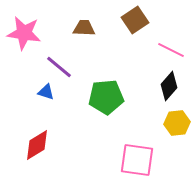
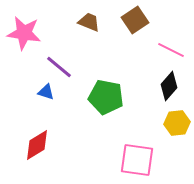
brown trapezoid: moved 5 px right, 6 px up; rotated 20 degrees clockwise
green pentagon: rotated 16 degrees clockwise
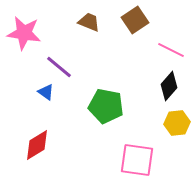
blue triangle: rotated 18 degrees clockwise
green pentagon: moved 9 px down
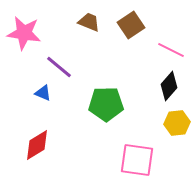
brown square: moved 4 px left, 5 px down
blue triangle: moved 3 px left, 1 px down; rotated 12 degrees counterclockwise
green pentagon: moved 2 px up; rotated 12 degrees counterclockwise
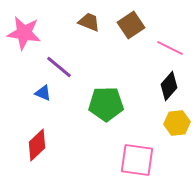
pink line: moved 1 px left, 2 px up
red diamond: rotated 12 degrees counterclockwise
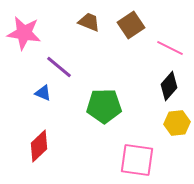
green pentagon: moved 2 px left, 2 px down
red diamond: moved 2 px right, 1 px down
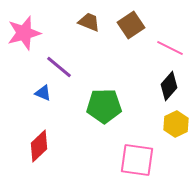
pink star: rotated 24 degrees counterclockwise
yellow hexagon: moved 1 px left, 1 px down; rotated 20 degrees counterclockwise
